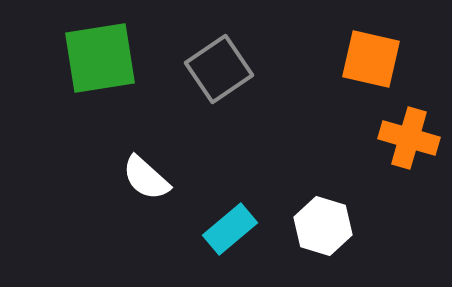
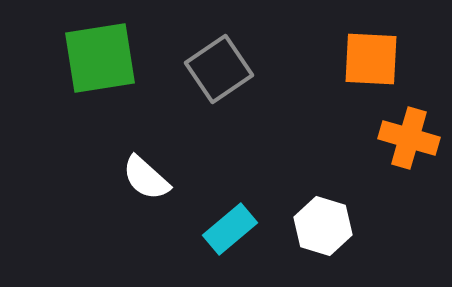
orange square: rotated 10 degrees counterclockwise
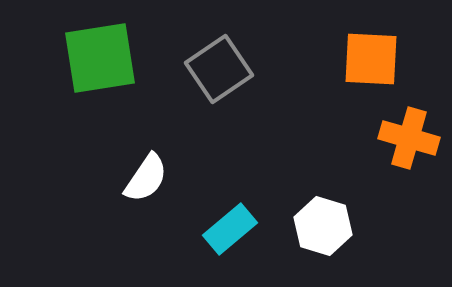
white semicircle: rotated 98 degrees counterclockwise
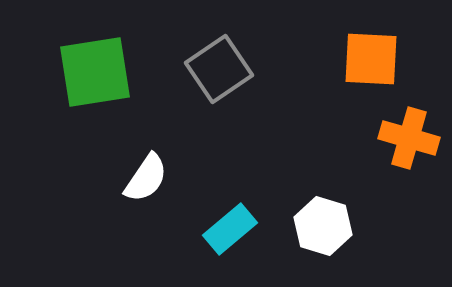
green square: moved 5 px left, 14 px down
